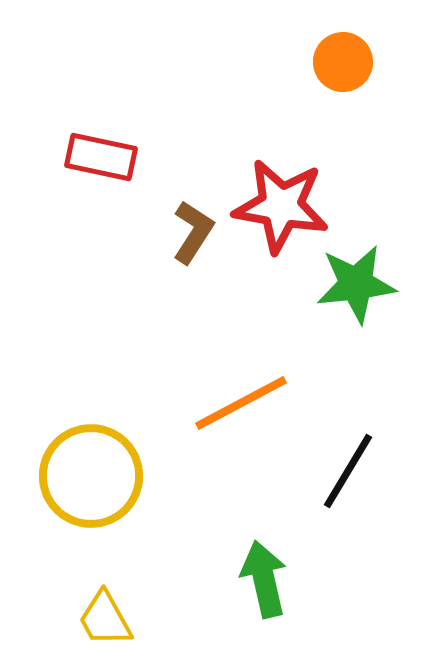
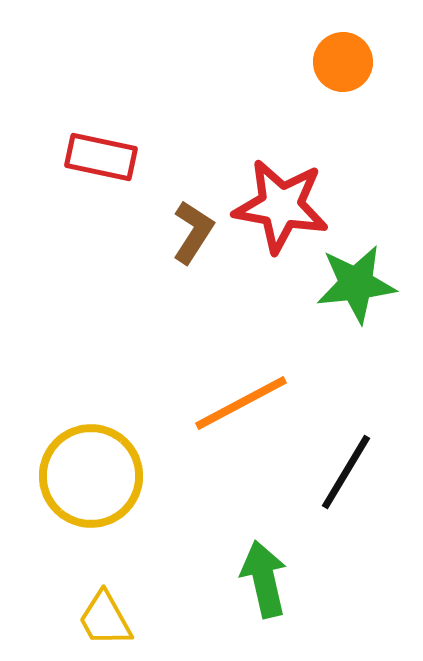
black line: moved 2 px left, 1 px down
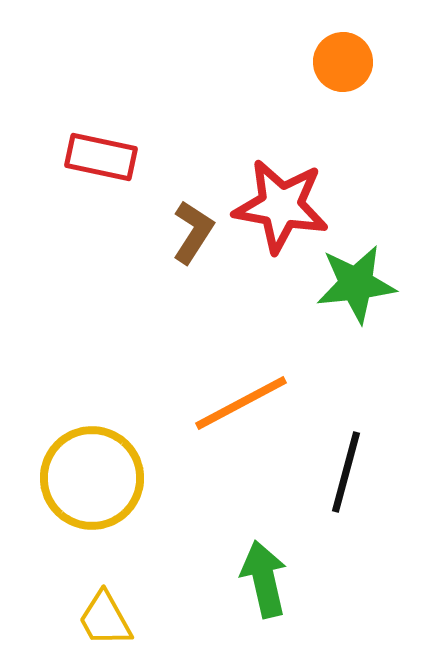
black line: rotated 16 degrees counterclockwise
yellow circle: moved 1 px right, 2 px down
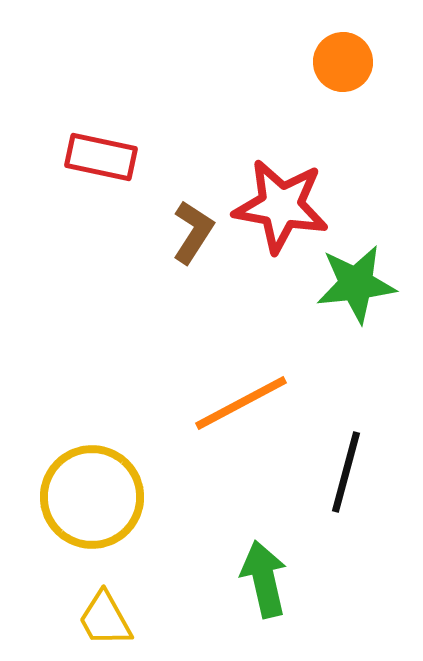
yellow circle: moved 19 px down
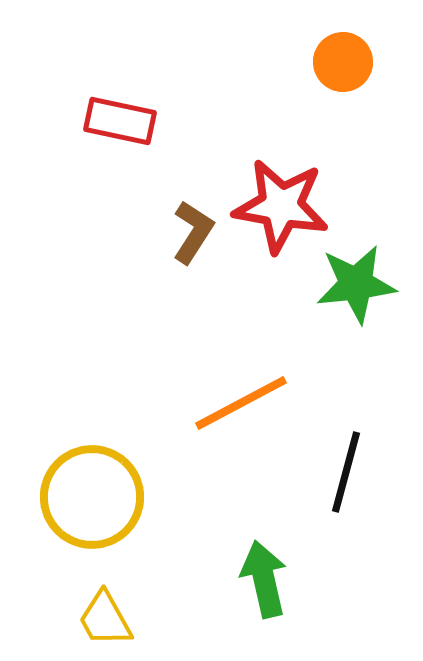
red rectangle: moved 19 px right, 36 px up
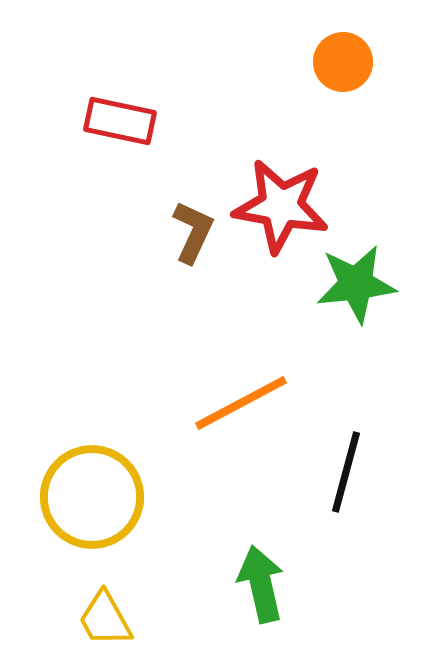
brown L-shape: rotated 8 degrees counterclockwise
green arrow: moved 3 px left, 5 px down
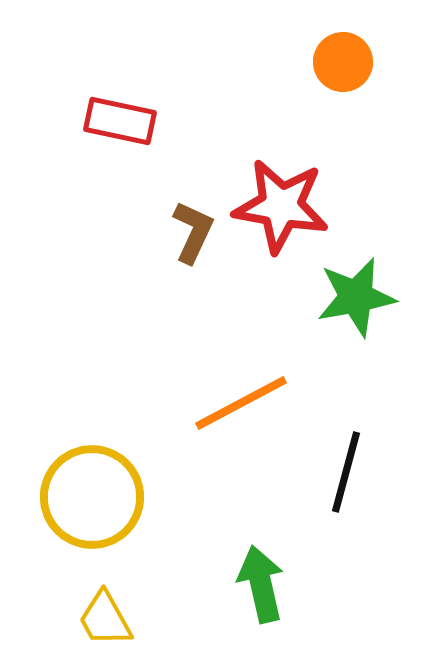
green star: moved 13 px down; rotated 4 degrees counterclockwise
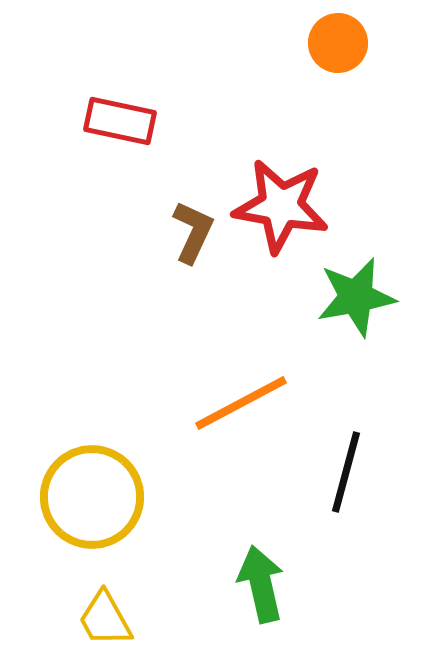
orange circle: moved 5 px left, 19 px up
